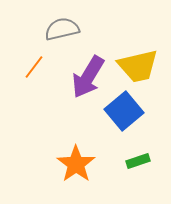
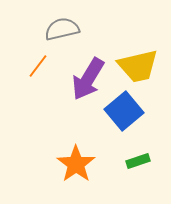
orange line: moved 4 px right, 1 px up
purple arrow: moved 2 px down
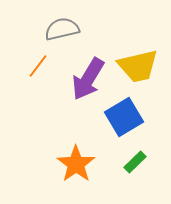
blue square: moved 6 px down; rotated 9 degrees clockwise
green rectangle: moved 3 px left, 1 px down; rotated 25 degrees counterclockwise
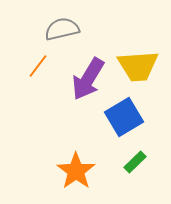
yellow trapezoid: rotated 9 degrees clockwise
orange star: moved 7 px down
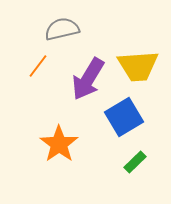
orange star: moved 17 px left, 27 px up
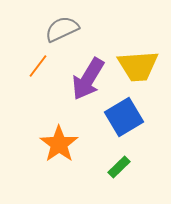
gray semicircle: rotated 12 degrees counterclockwise
green rectangle: moved 16 px left, 5 px down
